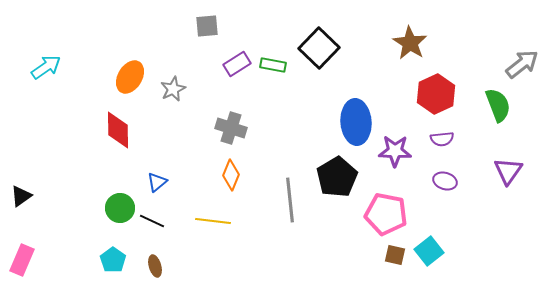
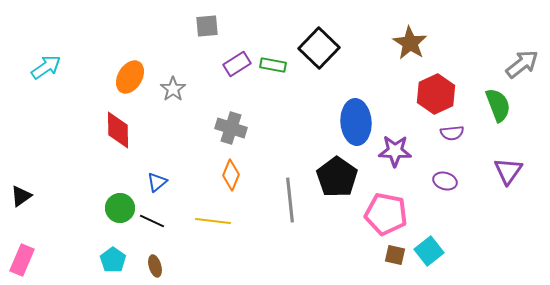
gray star: rotated 10 degrees counterclockwise
purple semicircle: moved 10 px right, 6 px up
black pentagon: rotated 6 degrees counterclockwise
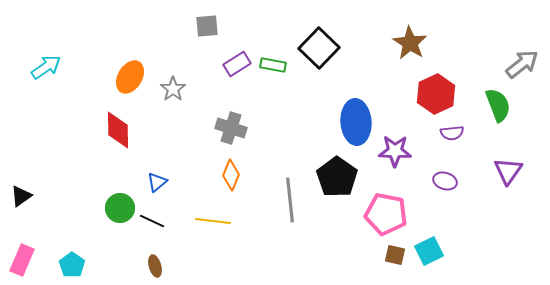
cyan square: rotated 12 degrees clockwise
cyan pentagon: moved 41 px left, 5 px down
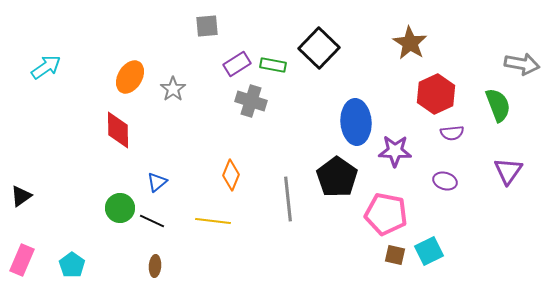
gray arrow: rotated 48 degrees clockwise
gray cross: moved 20 px right, 27 px up
gray line: moved 2 px left, 1 px up
brown ellipse: rotated 20 degrees clockwise
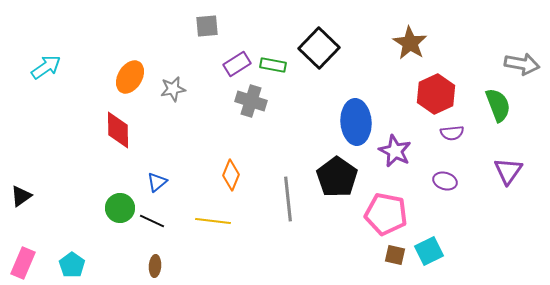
gray star: rotated 25 degrees clockwise
purple star: rotated 24 degrees clockwise
pink rectangle: moved 1 px right, 3 px down
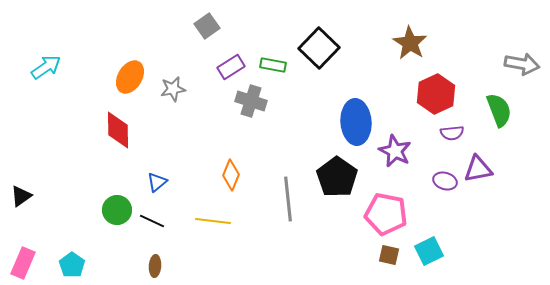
gray square: rotated 30 degrees counterclockwise
purple rectangle: moved 6 px left, 3 px down
green semicircle: moved 1 px right, 5 px down
purple triangle: moved 30 px left, 2 px up; rotated 44 degrees clockwise
green circle: moved 3 px left, 2 px down
brown square: moved 6 px left
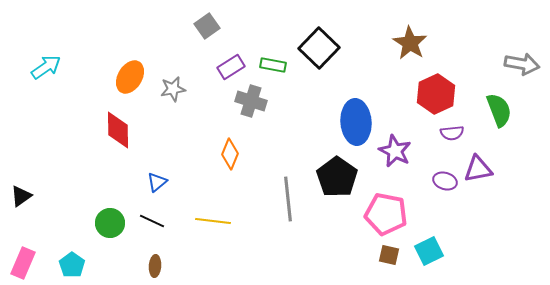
orange diamond: moved 1 px left, 21 px up
green circle: moved 7 px left, 13 px down
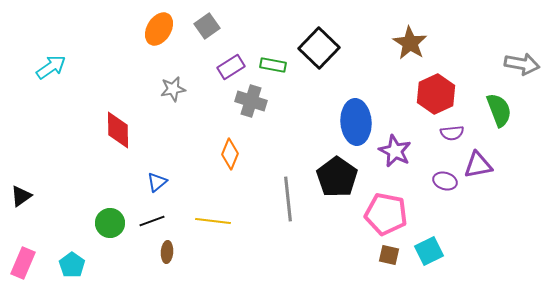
cyan arrow: moved 5 px right
orange ellipse: moved 29 px right, 48 px up
purple triangle: moved 4 px up
black line: rotated 45 degrees counterclockwise
brown ellipse: moved 12 px right, 14 px up
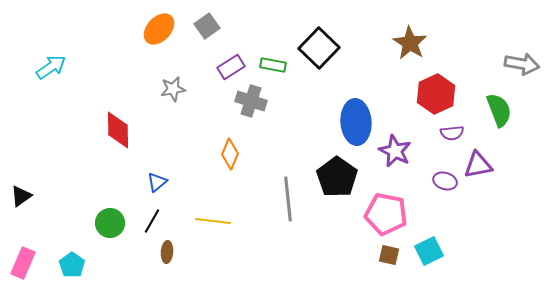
orange ellipse: rotated 12 degrees clockwise
black line: rotated 40 degrees counterclockwise
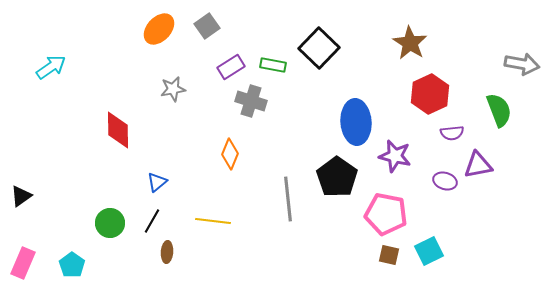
red hexagon: moved 6 px left
purple star: moved 5 px down; rotated 12 degrees counterclockwise
